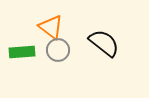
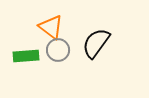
black semicircle: moved 8 px left; rotated 92 degrees counterclockwise
green rectangle: moved 4 px right, 4 px down
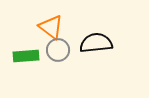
black semicircle: rotated 48 degrees clockwise
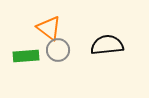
orange triangle: moved 2 px left, 1 px down
black semicircle: moved 11 px right, 2 px down
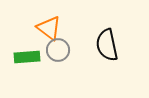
black semicircle: rotated 96 degrees counterclockwise
green rectangle: moved 1 px right, 1 px down
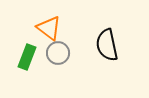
gray circle: moved 3 px down
green rectangle: rotated 65 degrees counterclockwise
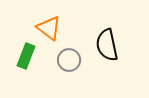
gray circle: moved 11 px right, 7 px down
green rectangle: moved 1 px left, 1 px up
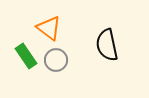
green rectangle: rotated 55 degrees counterclockwise
gray circle: moved 13 px left
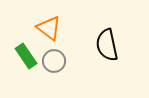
gray circle: moved 2 px left, 1 px down
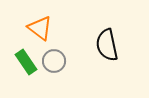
orange triangle: moved 9 px left
green rectangle: moved 6 px down
